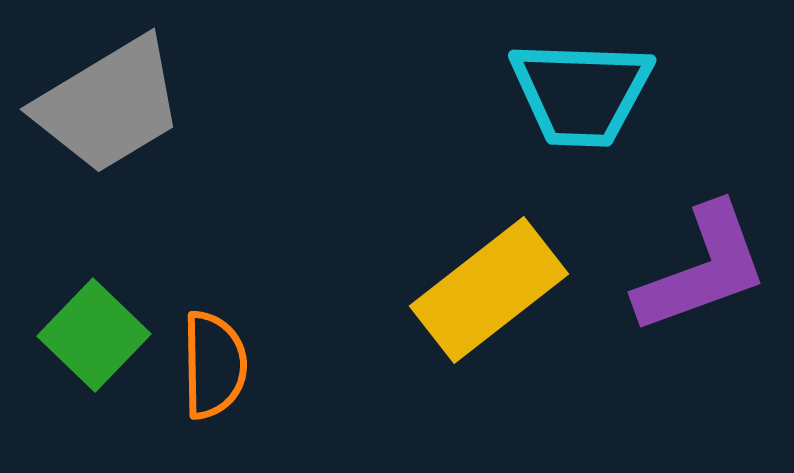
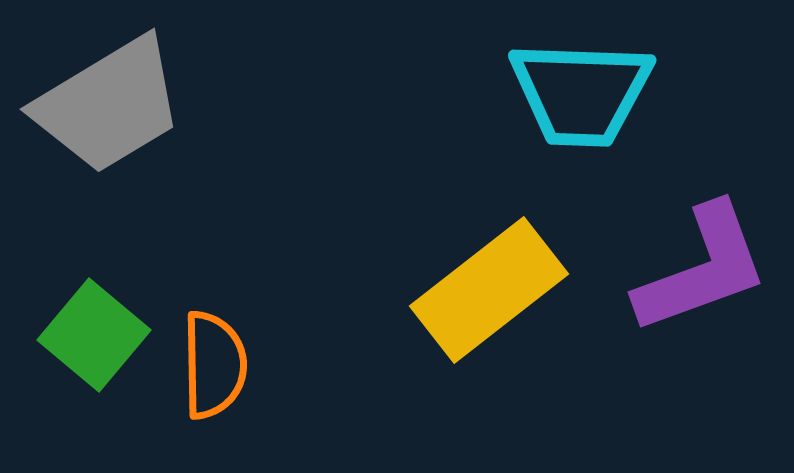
green square: rotated 4 degrees counterclockwise
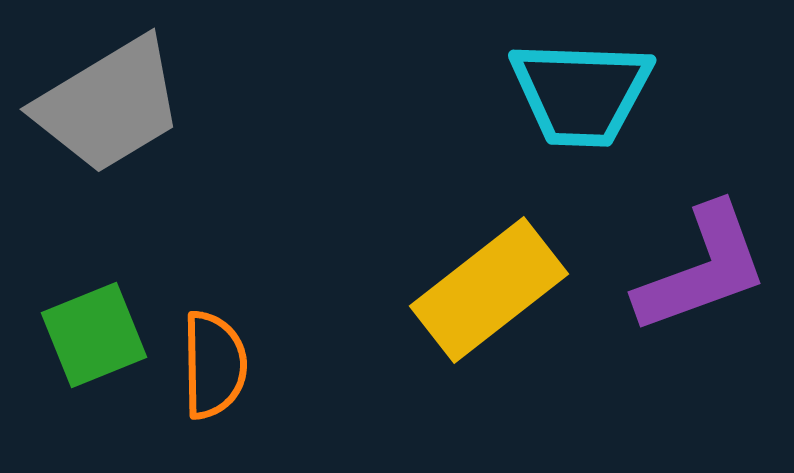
green square: rotated 28 degrees clockwise
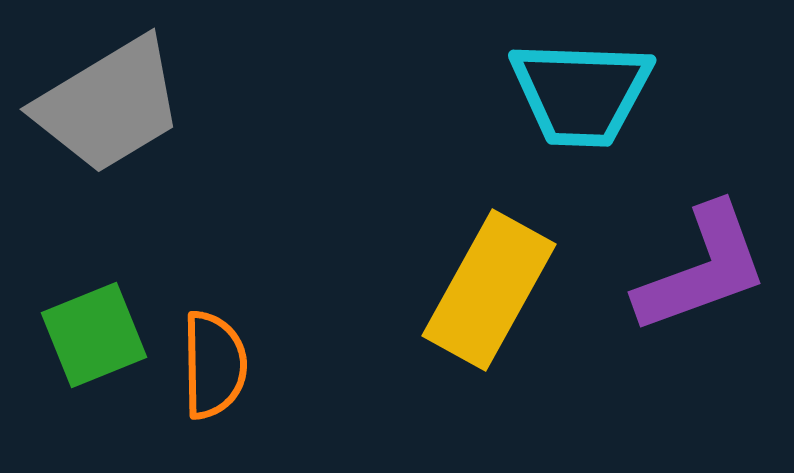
yellow rectangle: rotated 23 degrees counterclockwise
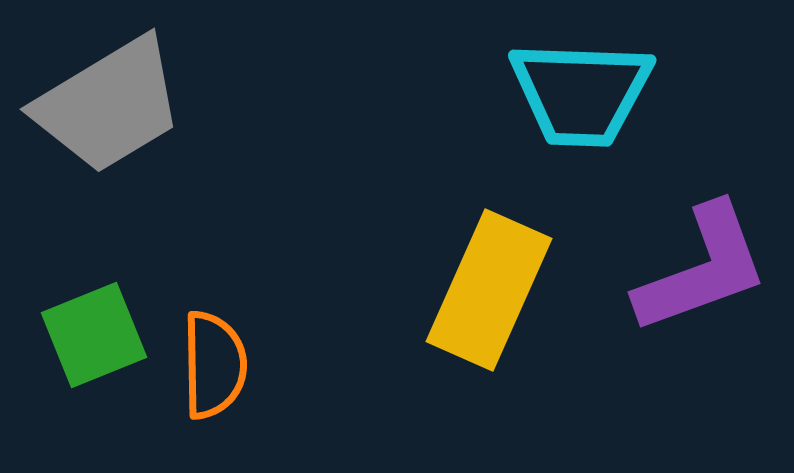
yellow rectangle: rotated 5 degrees counterclockwise
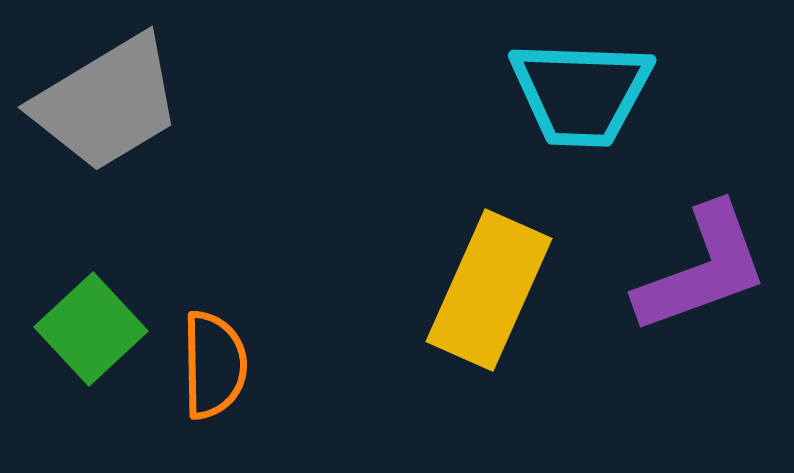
gray trapezoid: moved 2 px left, 2 px up
green square: moved 3 px left, 6 px up; rotated 21 degrees counterclockwise
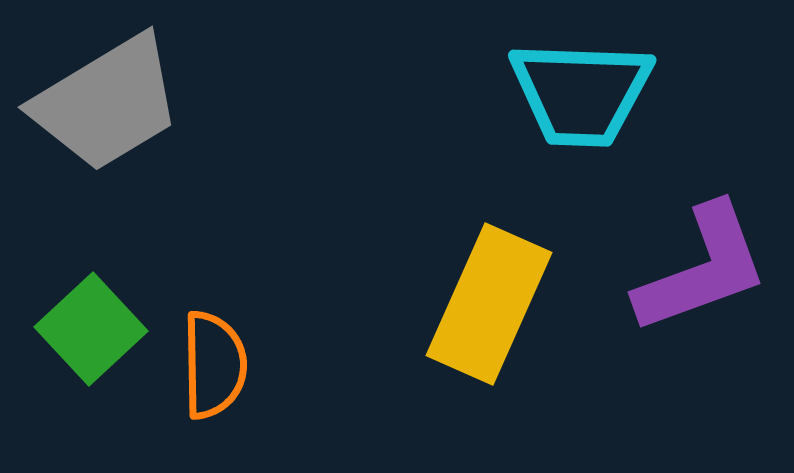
yellow rectangle: moved 14 px down
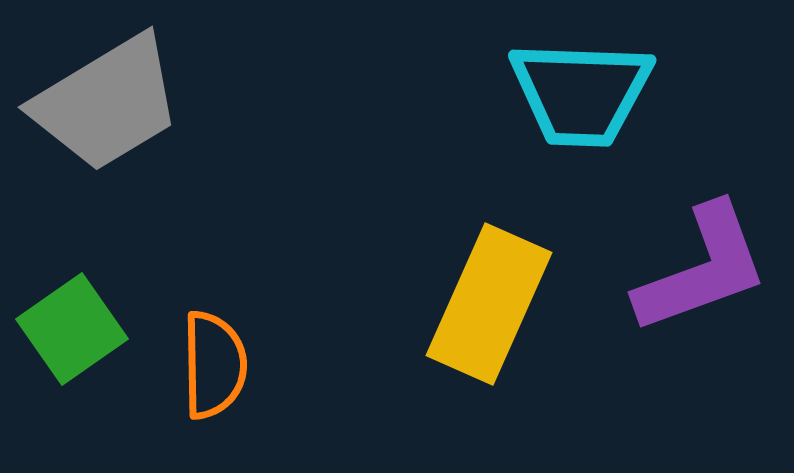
green square: moved 19 px left; rotated 8 degrees clockwise
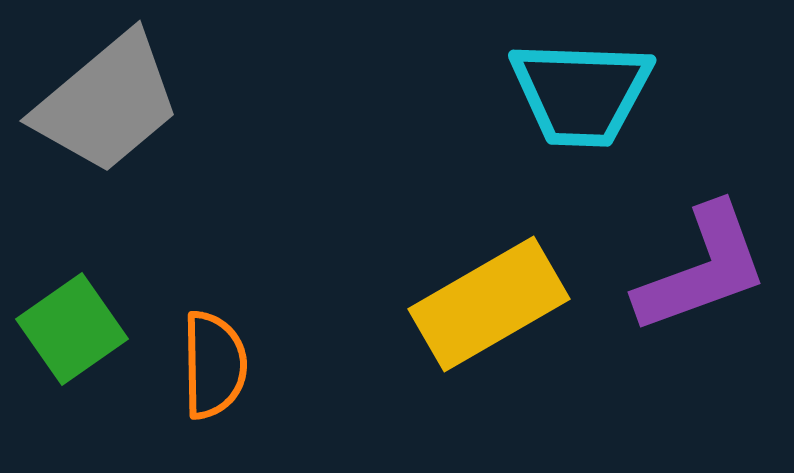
gray trapezoid: rotated 9 degrees counterclockwise
yellow rectangle: rotated 36 degrees clockwise
